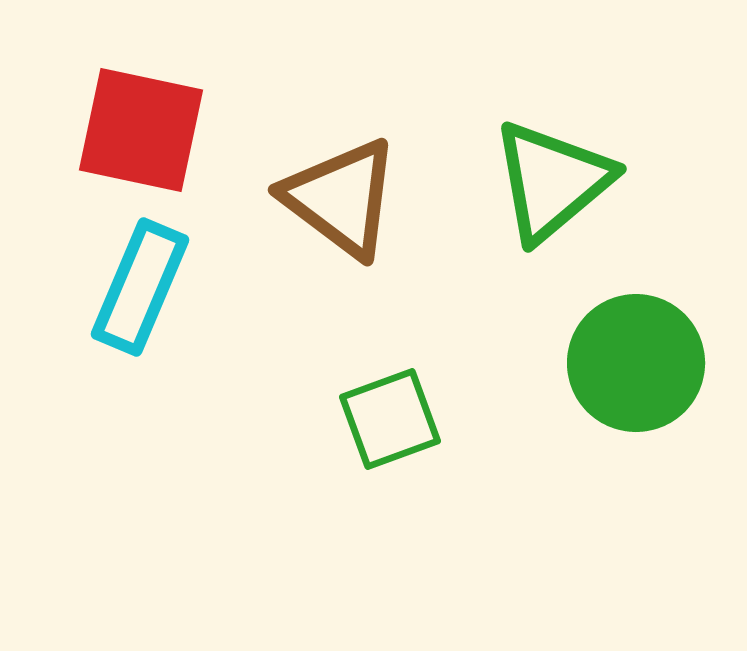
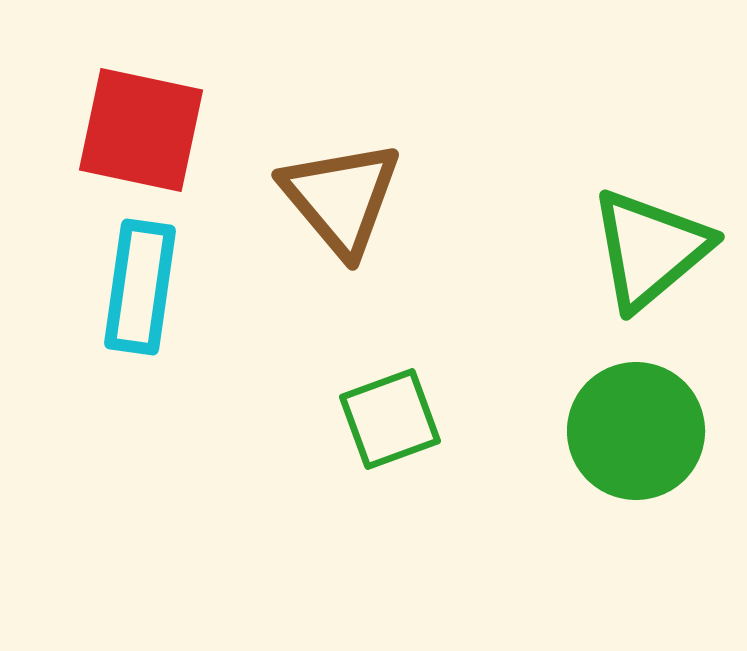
green triangle: moved 98 px right, 68 px down
brown triangle: rotated 13 degrees clockwise
cyan rectangle: rotated 15 degrees counterclockwise
green circle: moved 68 px down
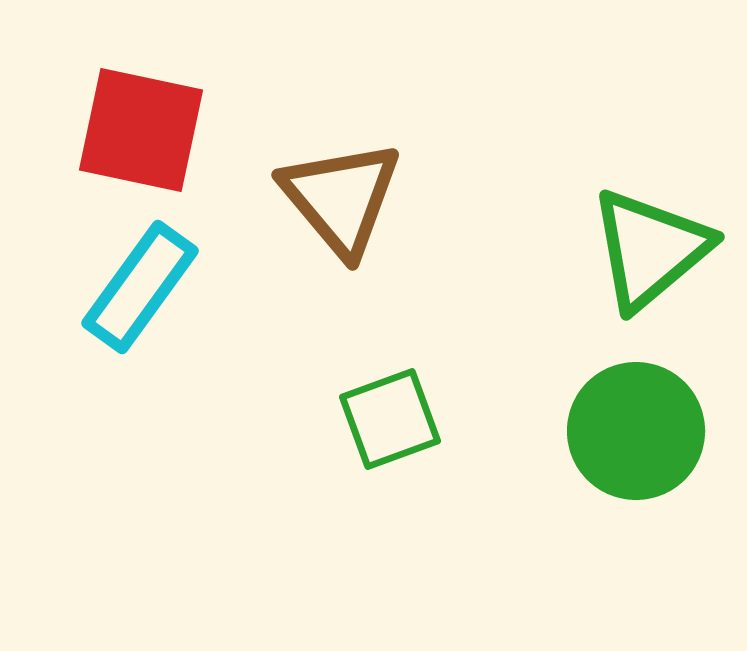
cyan rectangle: rotated 28 degrees clockwise
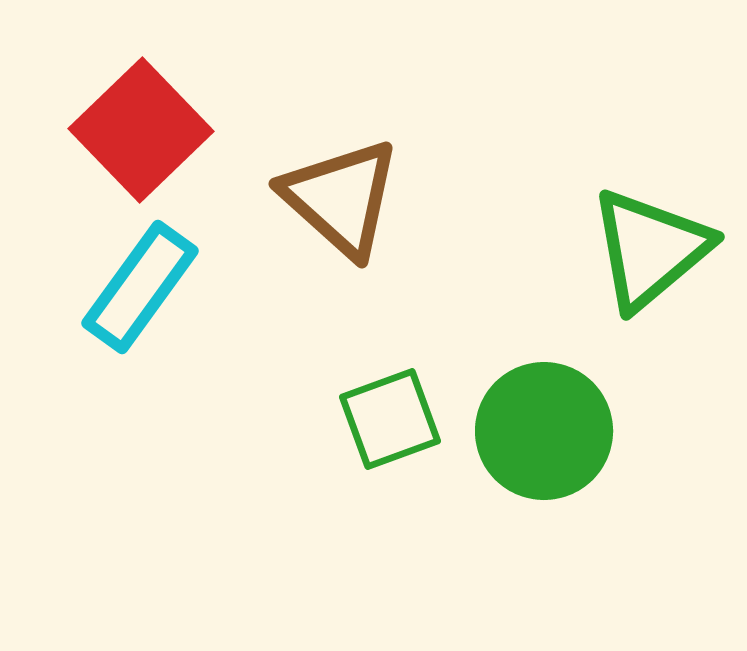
red square: rotated 34 degrees clockwise
brown triangle: rotated 8 degrees counterclockwise
green circle: moved 92 px left
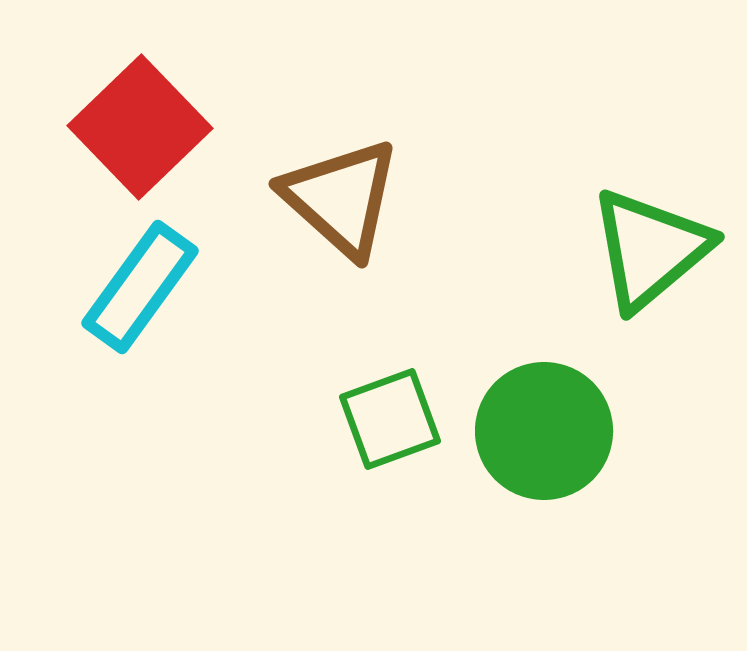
red square: moved 1 px left, 3 px up
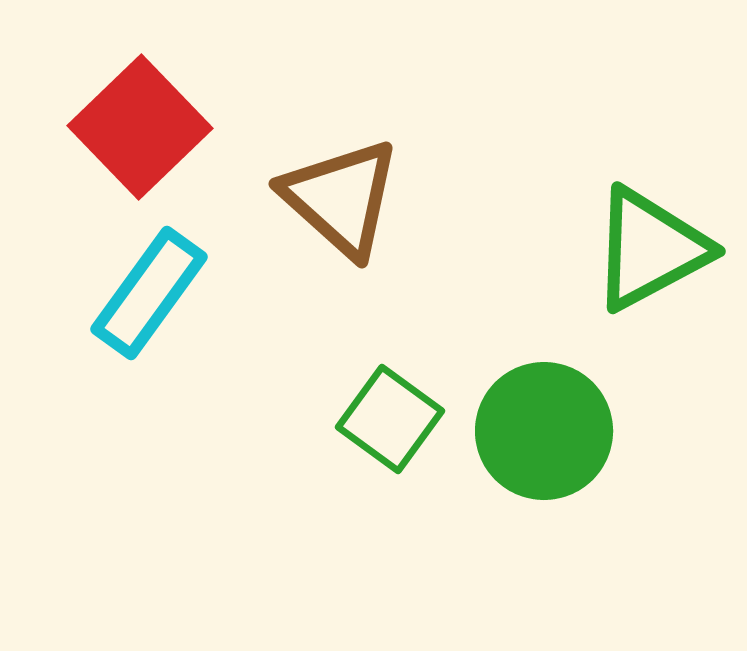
green triangle: rotated 12 degrees clockwise
cyan rectangle: moved 9 px right, 6 px down
green square: rotated 34 degrees counterclockwise
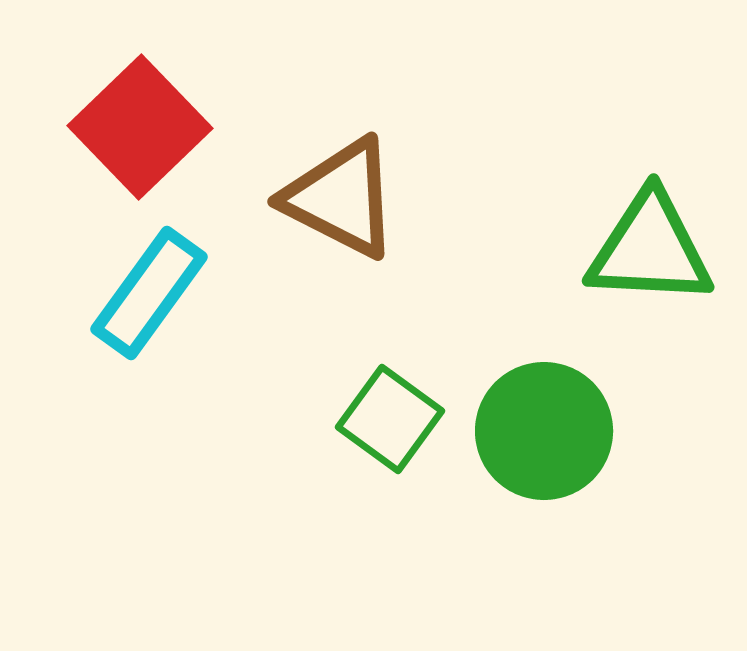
brown triangle: rotated 15 degrees counterclockwise
green triangle: rotated 31 degrees clockwise
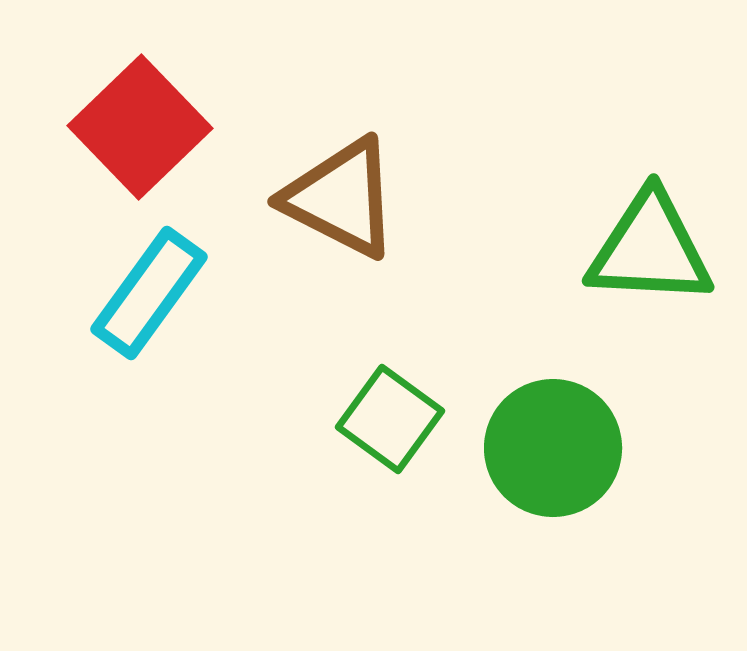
green circle: moved 9 px right, 17 px down
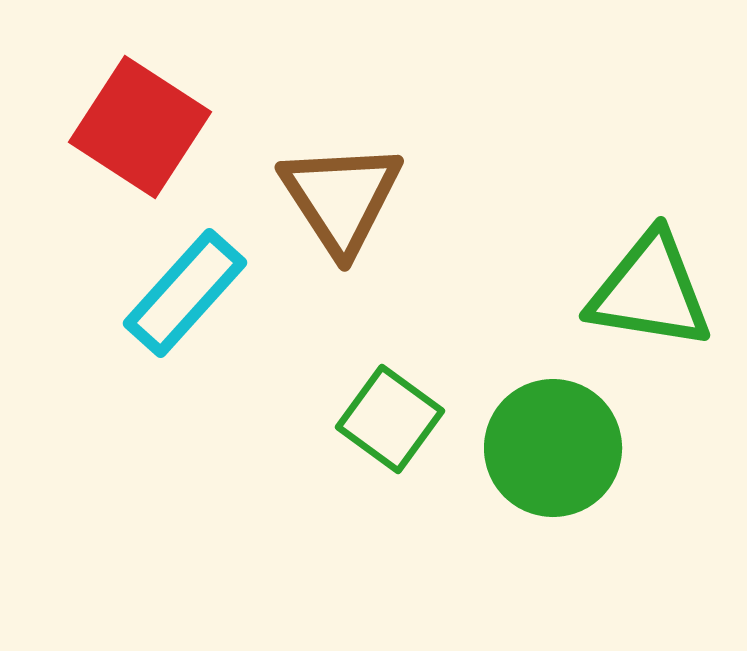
red square: rotated 13 degrees counterclockwise
brown triangle: rotated 30 degrees clockwise
green triangle: moved 42 px down; rotated 6 degrees clockwise
cyan rectangle: moved 36 px right; rotated 6 degrees clockwise
